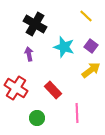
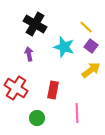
yellow line: moved 11 px down
red rectangle: rotated 54 degrees clockwise
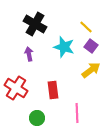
red rectangle: rotated 18 degrees counterclockwise
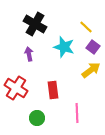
purple square: moved 2 px right, 1 px down
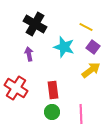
yellow line: rotated 16 degrees counterclockwise
pink line: moved 4 px right, 1 px down
green circle: moved 15 px right, 6 px up
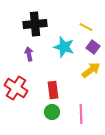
black cross: rotated 35 degrees counterclockwise
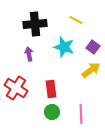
yellow line: moved 10 px left, 7 px up
red rectangle: moved 2 px left, 1 px up
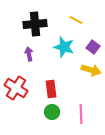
yellow arrow: rotated 54 degrees clockwise
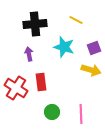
purple square: moved 1 px right, 1 px down; rotated 32 degrees clockwise
red rectangle: moved 10 px left, 7 px up
